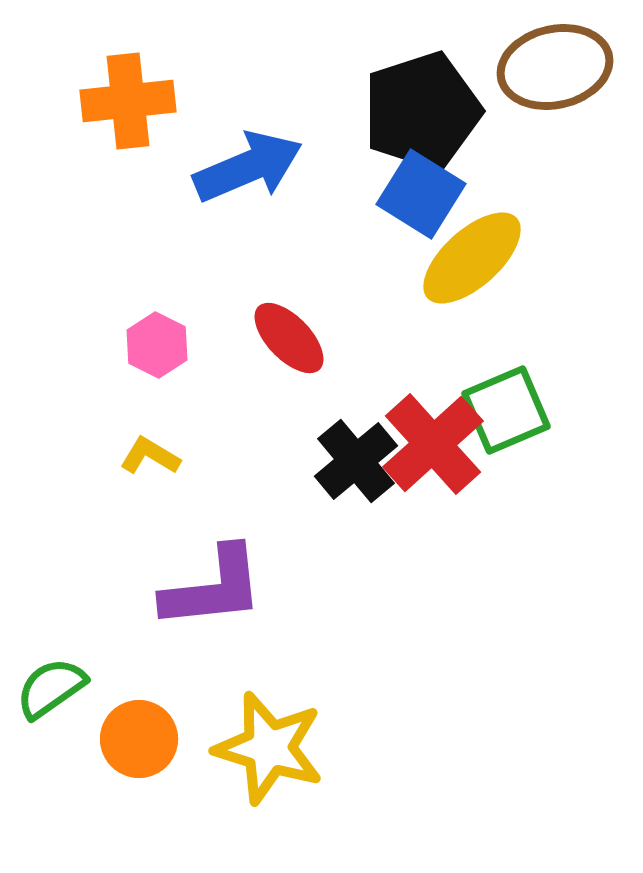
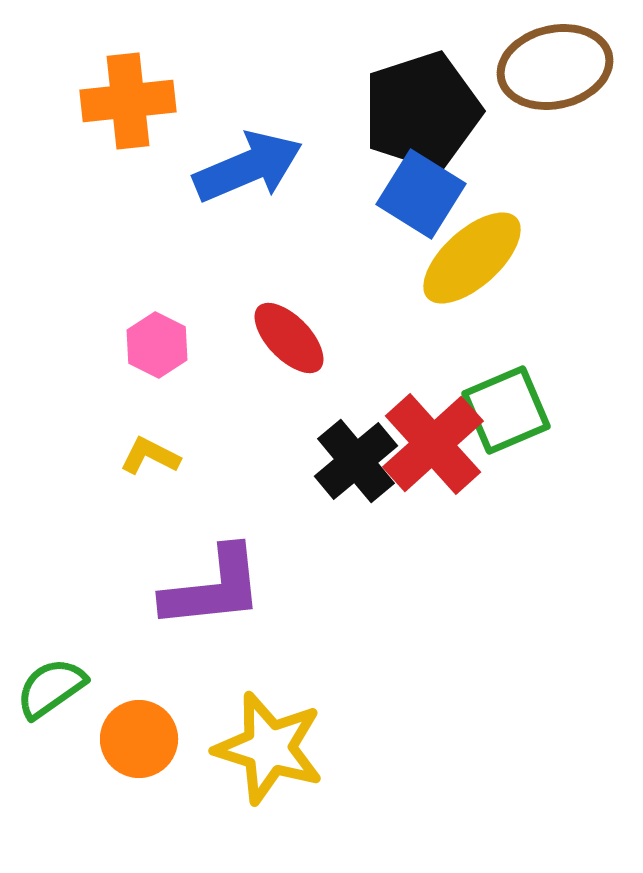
yellow L-shape: rotated 4 degrees counterclockwise
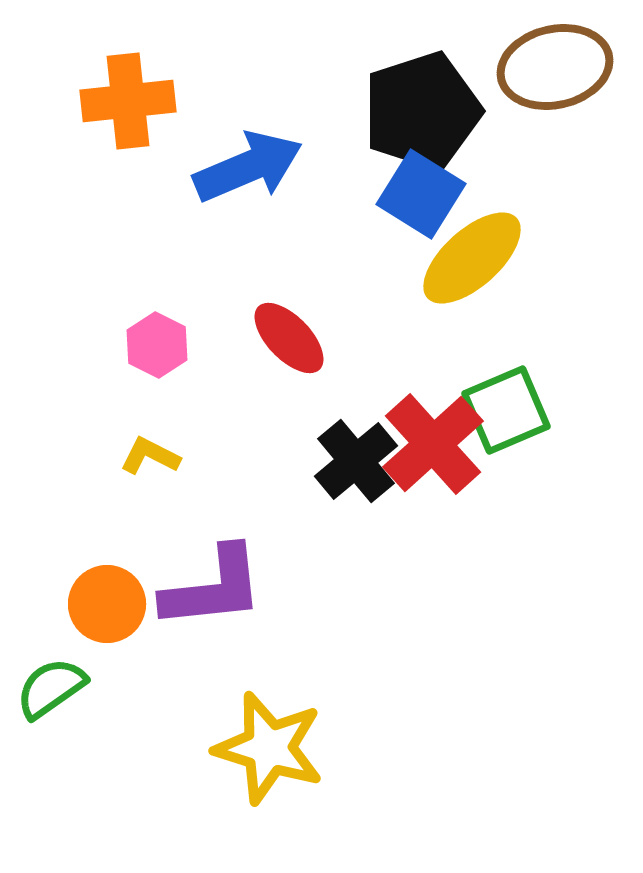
orange circle: moved 32 px left, 135 px up
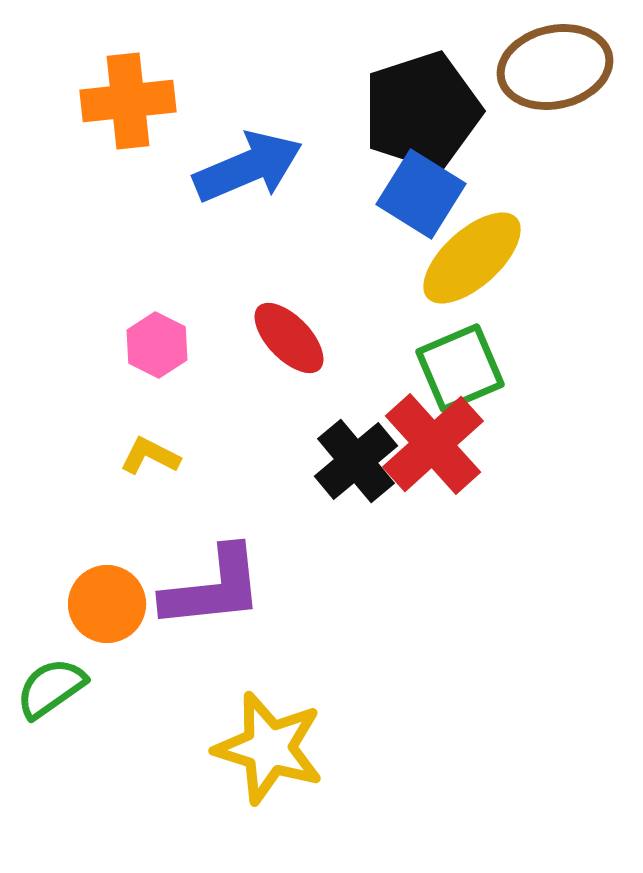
green square: moved 46 px left, 42 px up
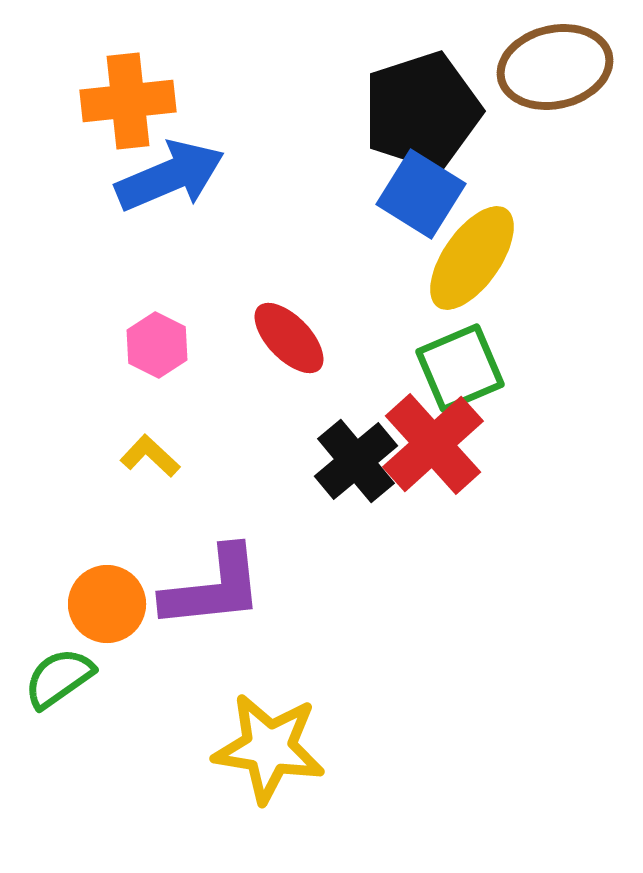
blue arrow: moved 78 px left, 9 px down
yellow ellipse: rotated 13 degrees counterclockwise
yellow L-shape: rotated 16 degrees clockwise
green semicircle: moved 8 px right, 10 px up
yellow star: rotated 8 degrees counterclockwise
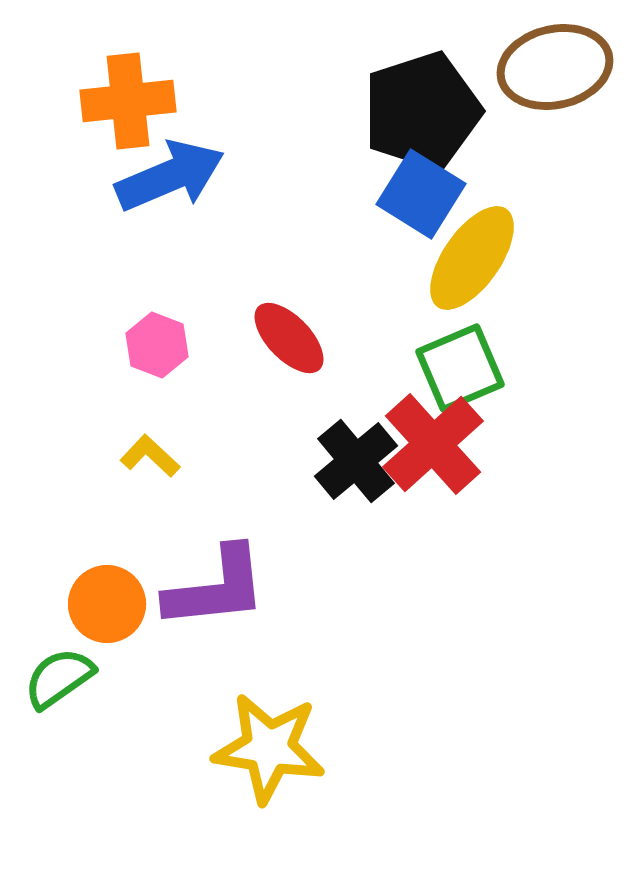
pink hexagon: rotated 6 degrees counterclockwise
purple L-shape: moved 3 px right
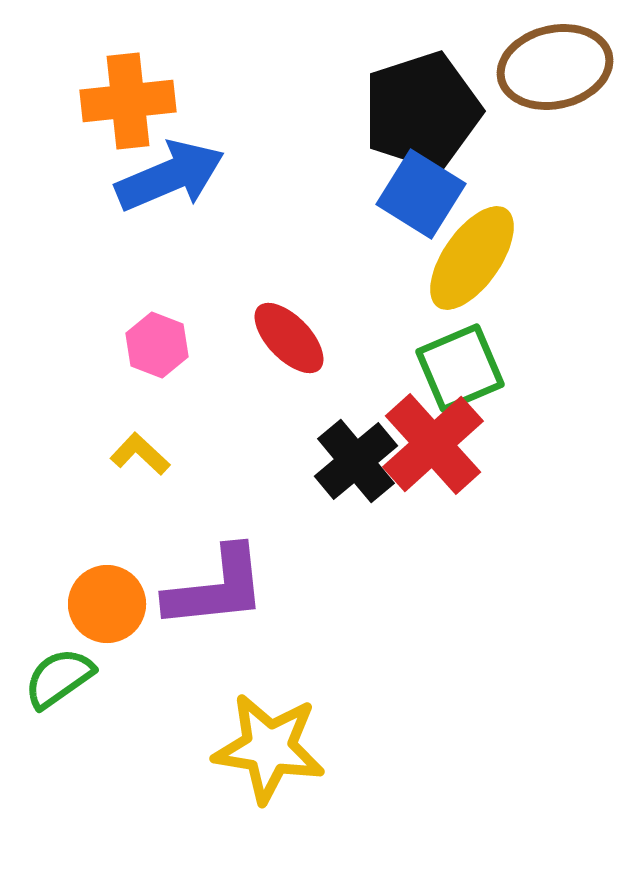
yellow L-shape: moved 10 px left, 2 px up
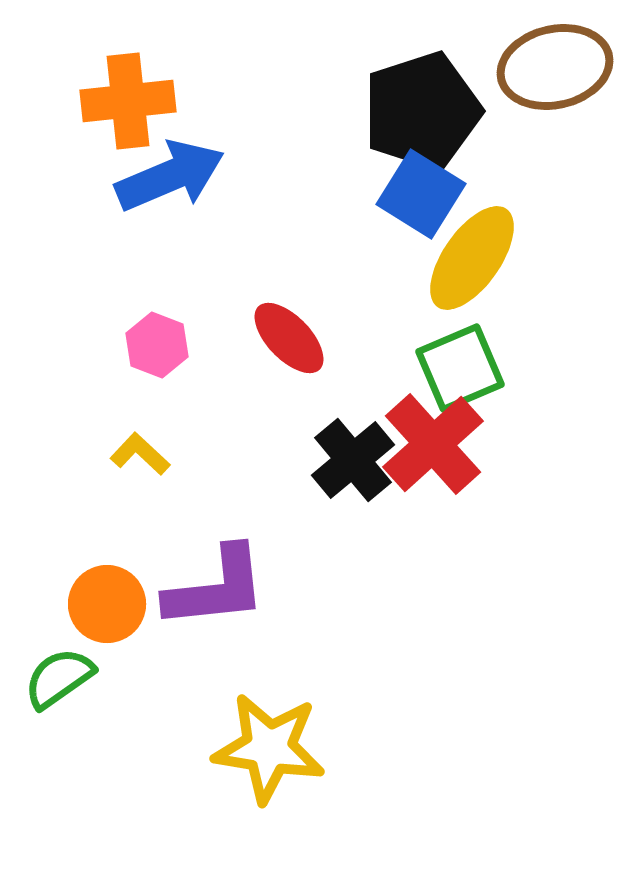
black cross: moved 3 px left, 1 px up
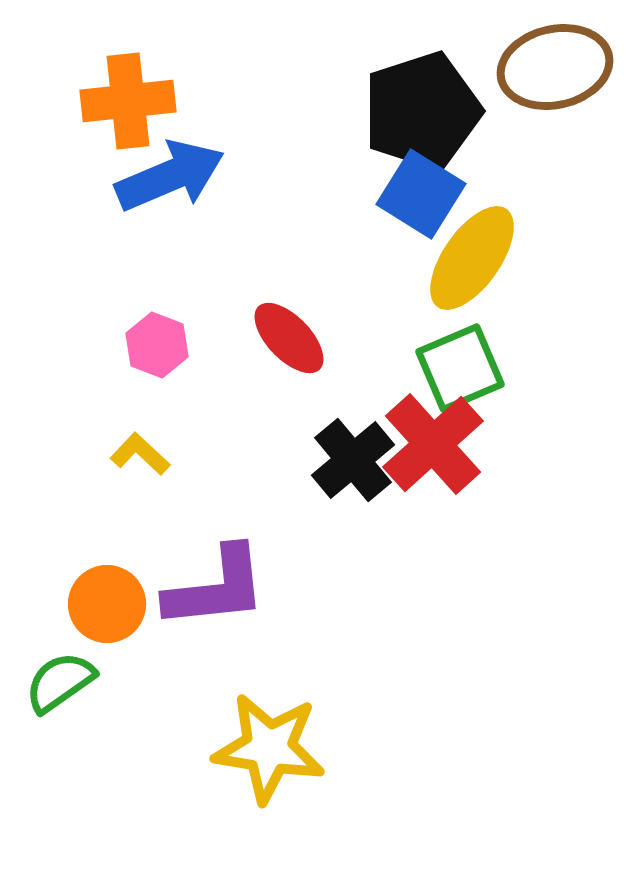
green semicircle: moved 1 px right, 4 px down
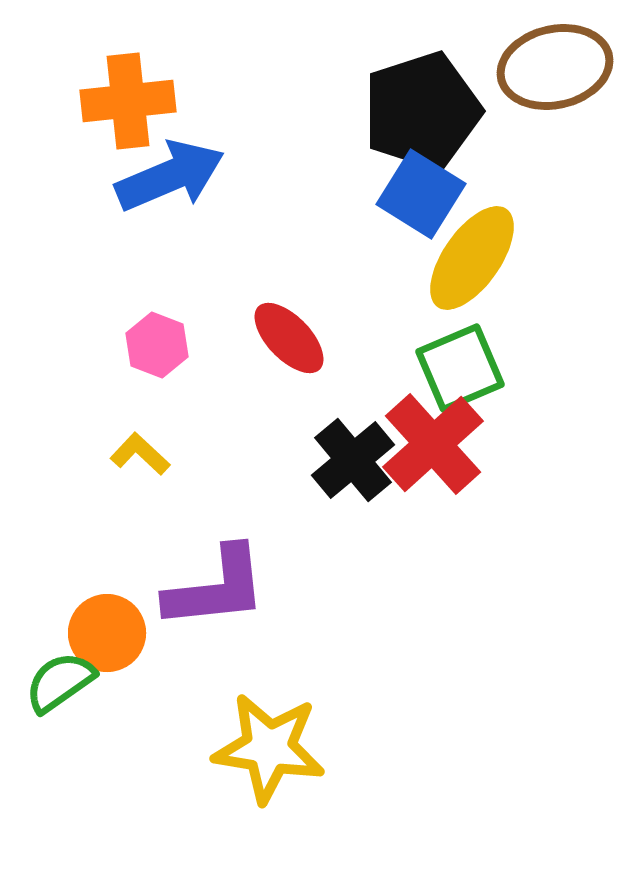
orange circle: moved 29 px down
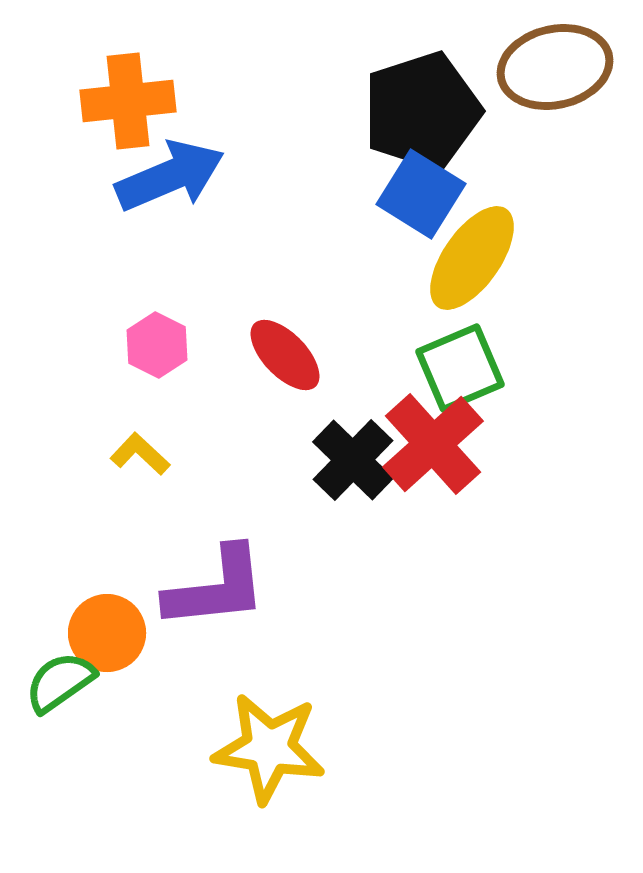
red ellipse: moved 4 px left, 17 px down
pink hexagon: rotated 6 degrees clockwise
black cross: rotated 6 degrees counterclockwise
